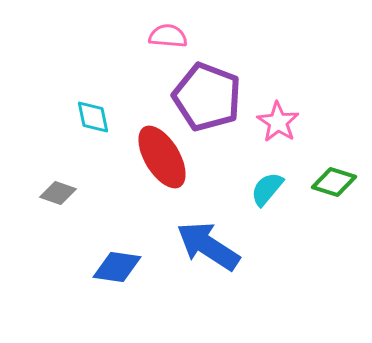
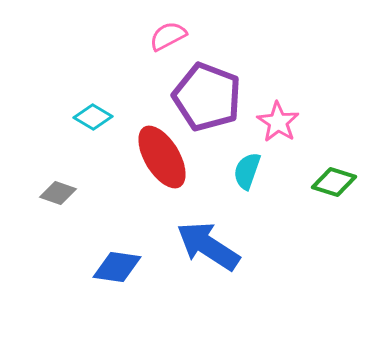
pink semicircle: rotated 33 degrees counterclockwise
cyan diamond: rotated 48 degrees counterclockwise
cyan semicircle: moved 20 px left, 18 px up; rotated 21 degrees counterclockwise
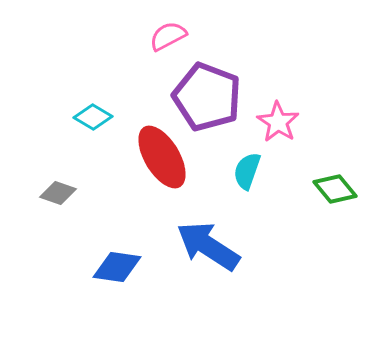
green diamond: moved 1 px right, 7 px down; rotated 33 degrees clockwise
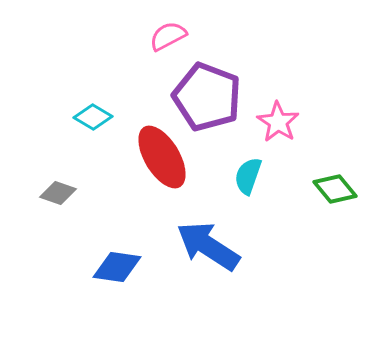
cyan semicircle: moved 1 px right, 5 px down
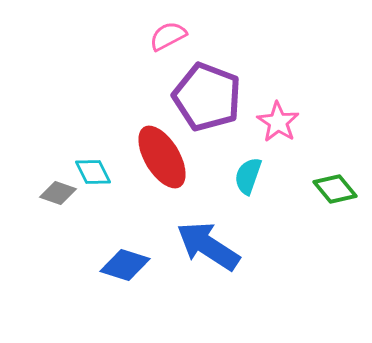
cyan diamond: moved 55 px down; rotated 33 degrees clockwise
blue diamond: moved 8 px right, 2 px up; rotated 9 degrees clockwise
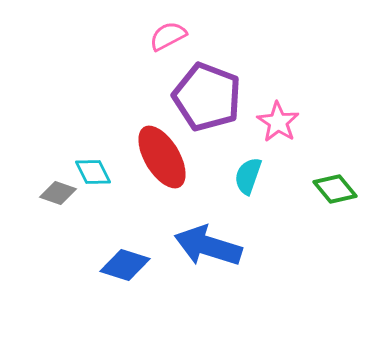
blue arrow: rotated 16 degrees counterclockwise
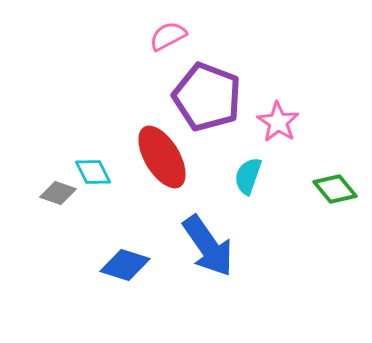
blue arrow: rotated 142 degrees counterclockwise
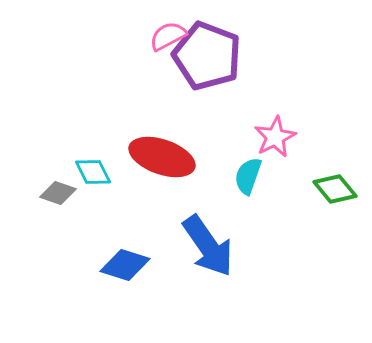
purple pentagon: moved 41 px up
pink star: moved 3 px left, 15 px down; rotated 12 degrees clockwise
red ellipse: rotated 40 degrees counterclockwise
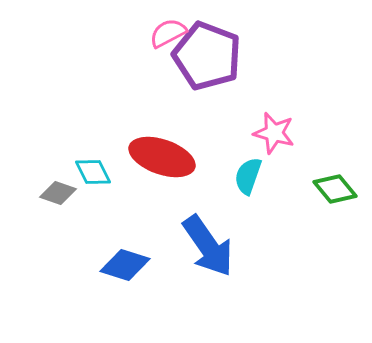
pink semicircle: moved 3 px up
pink star: moved 1 px left, 4 px up; rotated 30 degrees counterclockwise
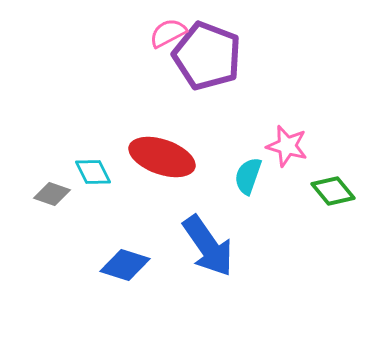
pink star: moved 13 px right, 13 px down
green diamond: moved 2 px left, 2 px down
gray diamond: moved 6 px left, 1 px down
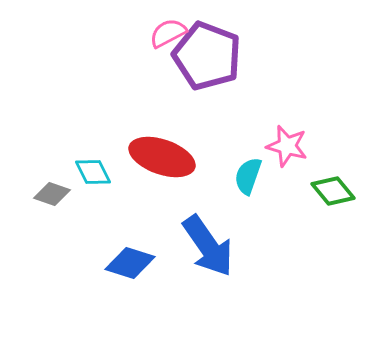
blue diamond: moved 5 px right, 2 px up
